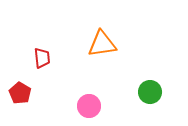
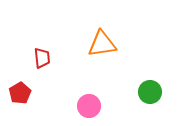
red pentagon: rotated 10 degrees clockwise
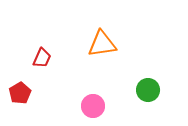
red trapezoid: rotated 30 degrees clockwise
green circle: moved 2 px left, 2 px up
pink circle: moved 4 px right
